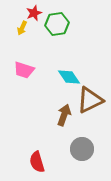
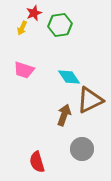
green hexagon: moved 3 px right, 1 px down
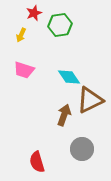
yellow arrow: moved 1 px left, 7 px down
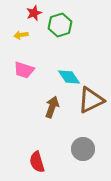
green hexagon: rotated 10 degrees counterclockwise
yellow arrow: rotated 56 degrees clockwise
brown triangle: moved 1 px right
brown arrow: moved 12 px left, 8 px up
gray circle: moved 1 px right
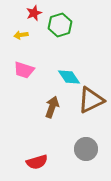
gray circle: moved 3 px right
red semicircle: rotated 90 degrees counterclockwise
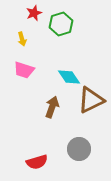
green hexagon: moved 1 px right, 1 px up
yellow arrow: moved 1 px right, 4 px down; rotated 96 degrees counterclockwise
gray circle: moved 7 px left
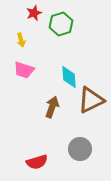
yellow arrow: moved 1 px left, 1 px down
cyan diamond: rotated 30 degrees clockwise
gray circle: moved 1 px right
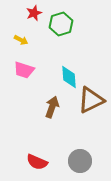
yellow arrow: rotated 48 degrees counterclockwise
gray circle: moved 12 px down
red semicircle: rotated 40 degrees clockwise
